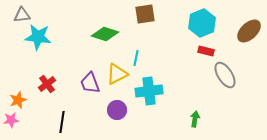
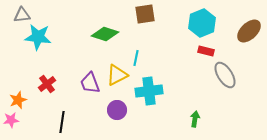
yellow triangle: moved 1 px down
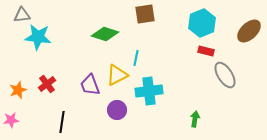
purple trapezoid: moved 2 px down
orange star: moved 10 px up
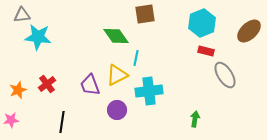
green diamond: moved 11 px right, 2 px down; rotated 36 degrees clockwise
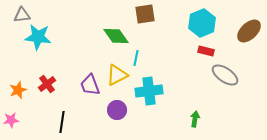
gray ellipse: rotated 24 degrees counterclockwise
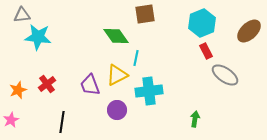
red rectangle: rotated 49 degrees clockwise
pink star: rotated 21 degrees counterclockwise
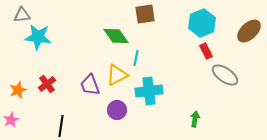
black line: moved 1 px left, 4 px down
